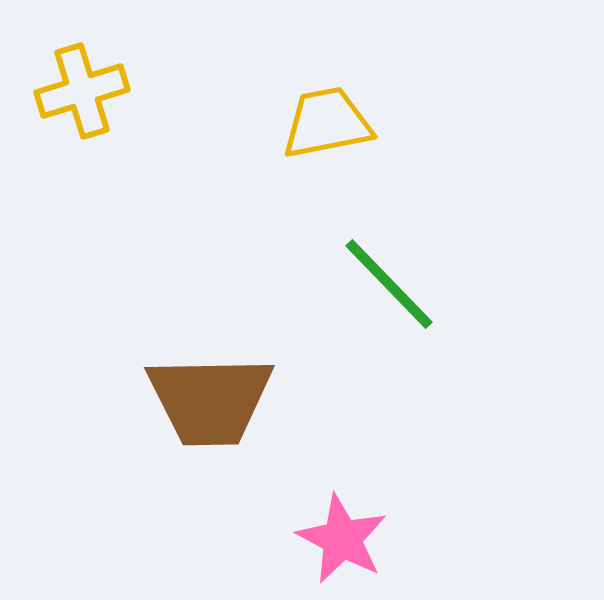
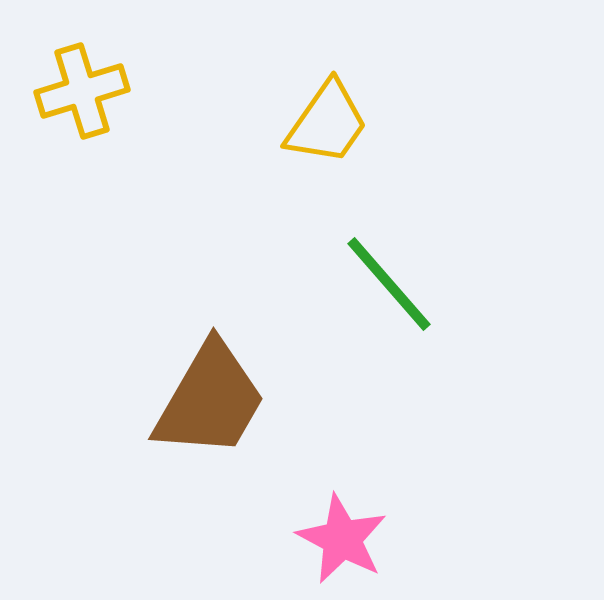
yellow trapezoid: rotated 136 degrees clockwise
green line: rotated 3 degrees clockwise
brown trapezoid: rotated 59 degrees counterclockwise
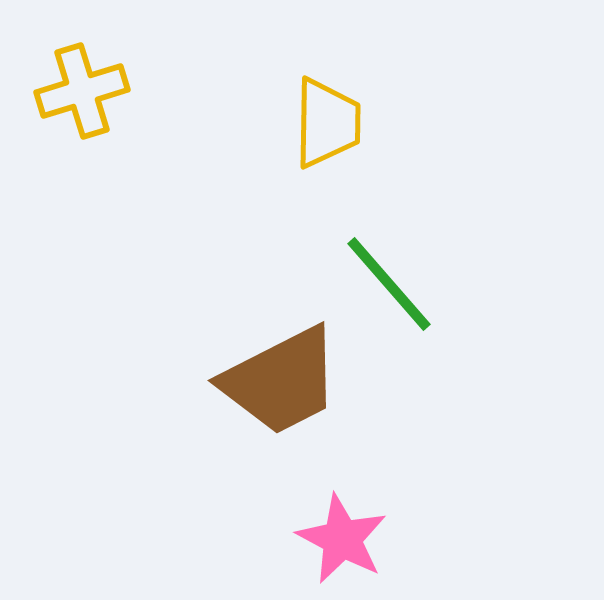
yellow trapezoid: rotated 34 degrees counterclockwise
brown trapezoid: moved 71 px right, 19 px up; rotated 33 degrees clockwise
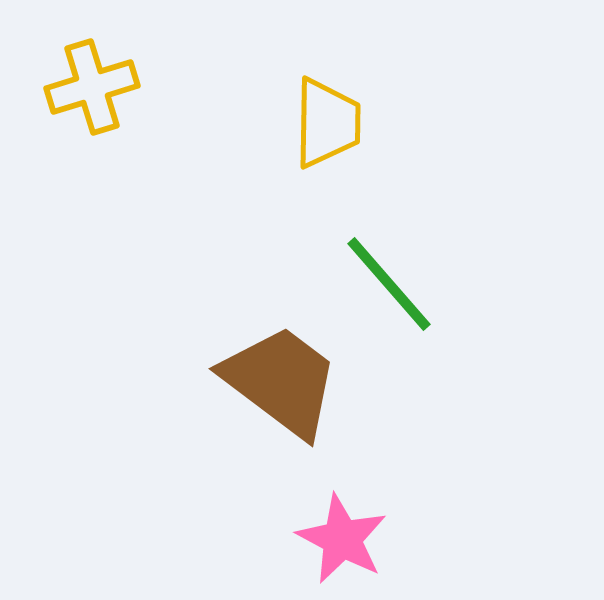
yellow cross: moved 10 px right, 4 px up
brown trapezoid: rotated 116 degrees counterclockwise
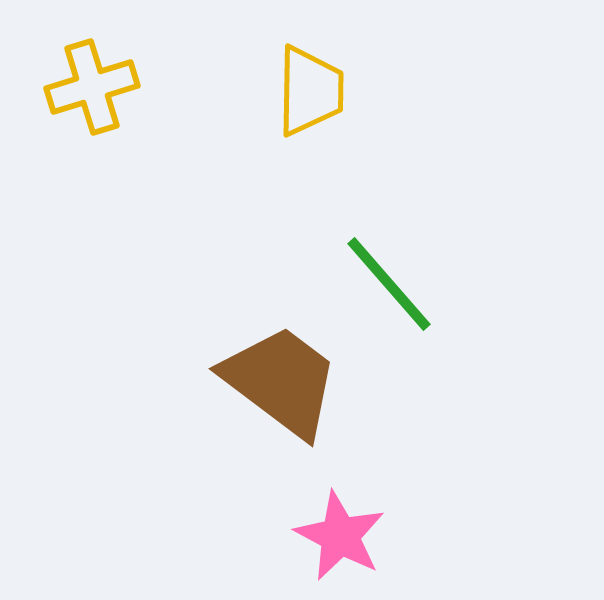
yellow trapezoid: moved 17 px left, 32 px up
pink star: moved 2 px left, 3 px up
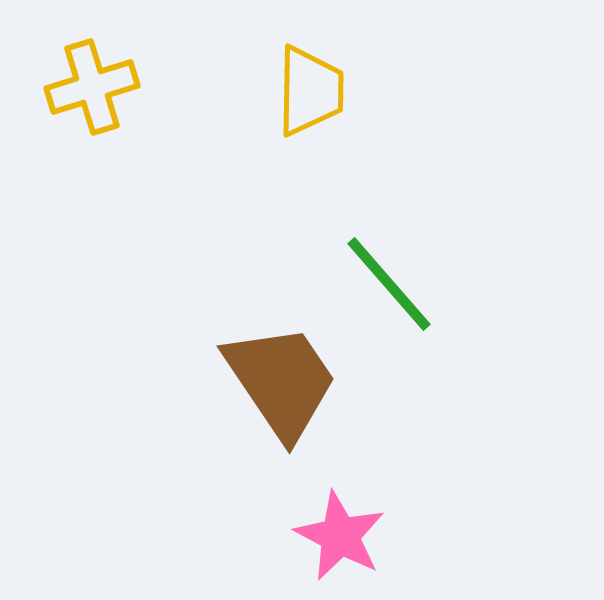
brown trapezoid: rotated 19 degrees clockwise
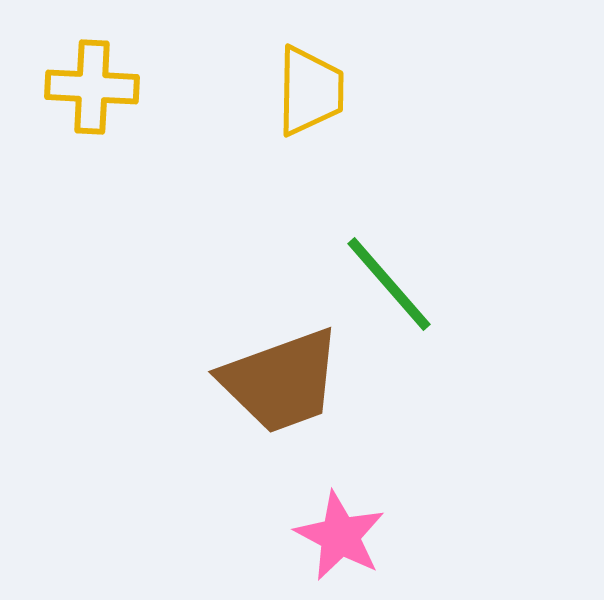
yellow cross: rotated 20 degrees clockwise
brown trapezoid: rotated 104 degrees clockwise
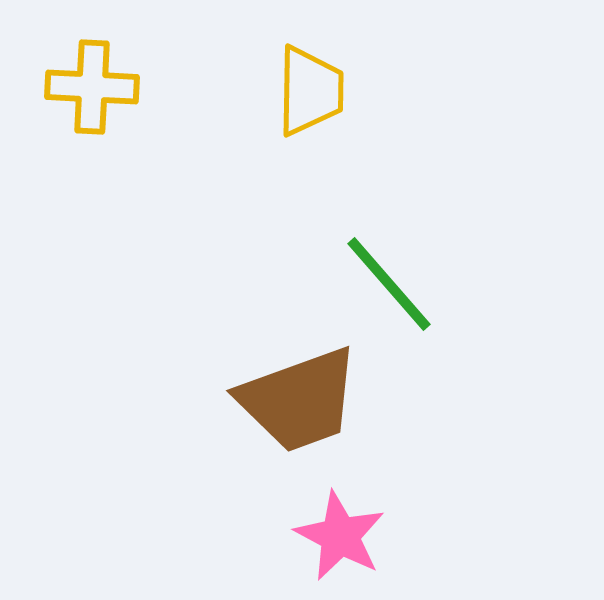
brown trapezoid: moved 18 px right, 19 px down
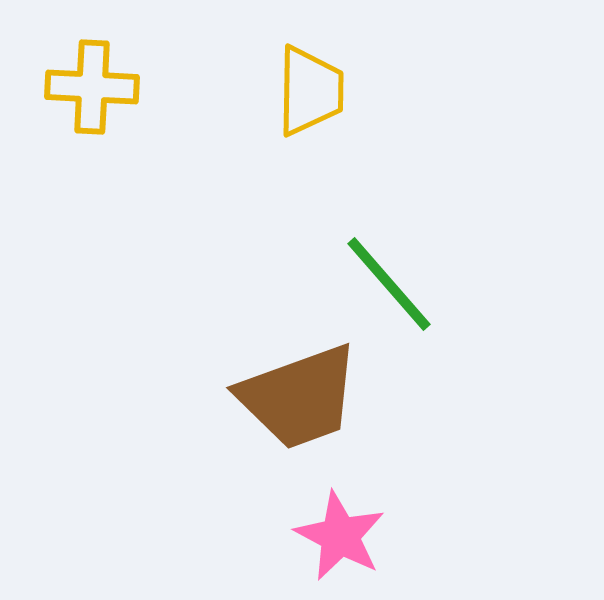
brown trapezoid: moved 3 px up
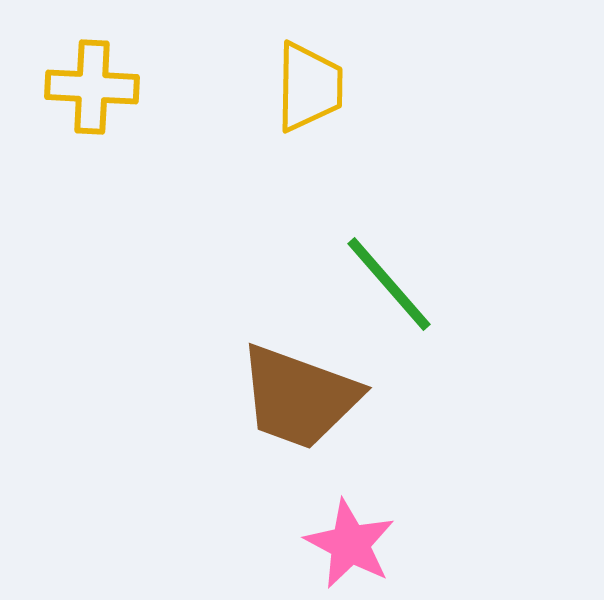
yellow trapezoid: moved 1 px left, 4 px up
brown trapezoid: rotated 40 degrees clockwise
pink star: moved 10 px right, 8 px down
